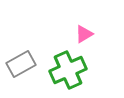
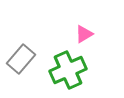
gray rectangle: moved 5 px up; rotated 20 degrees counterclockwise
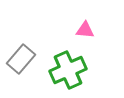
pink triangle: moved 1 px right, 4 px up; rotated 36 degrees clockwise
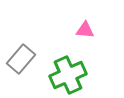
green cross: moved 5 px down
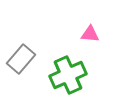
pink triangle: moved 5 px right, 4 px down
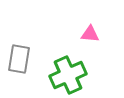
gray rectangle: moved 2 px left; rotated 32 degrees counterclockwise
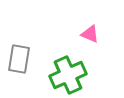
pink triangle: rotated 18 degrees clockwise
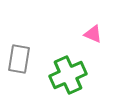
pink triangle: moved 3 px right
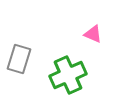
gray rectangle: rotated 8 degrees clockwise
